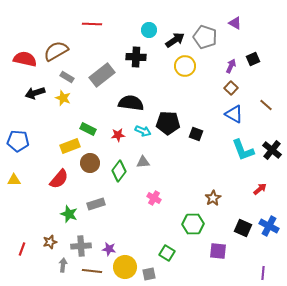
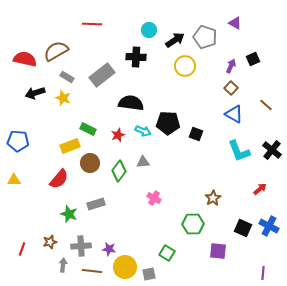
red star at (118, 135): rotated 16 degrees counterclockwise
cyan L-shape at (243, 150): moved 4 px left, 1 px down
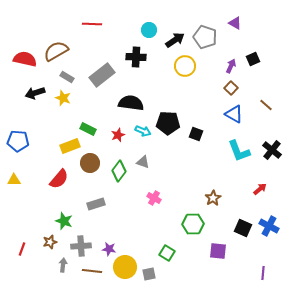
gray triangle at (143, 162): rotated 24 degrees clockwise
green star at (69, 214): moved 5 px left, 7 px down
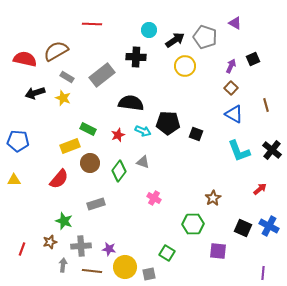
brown line at (266, 105): rotated 32 degrees clockwise
